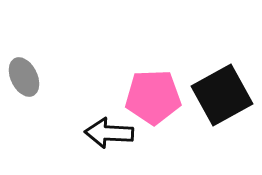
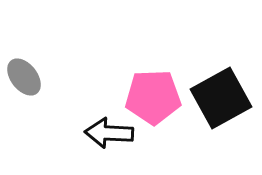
gray ellipse: rotated 12 degrees counterclockwise
black square: moved 1 px left, 3 px down
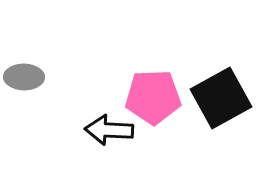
gray ellipse: rotated 51 degrees counterclockwise
black arrow: moved 3 px up
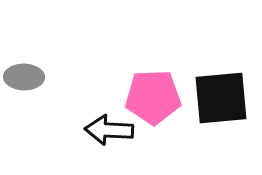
black square: rotated 24 degrees clockwise
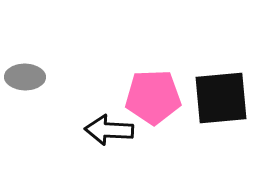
gray ellipse: moved 1 px right
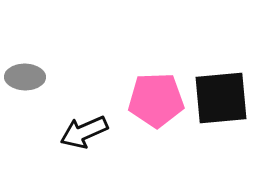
pink pentagon: moved 3 px right, 3 px down
black arrow: moved 25 px left, 2 px down; rotated 27 degrees counterclockwise
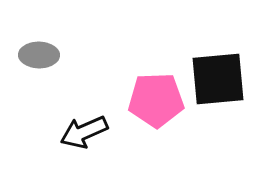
gray ellipse: moved 14 px right, 22 px up
black square: moved 3 px left, 19 px up
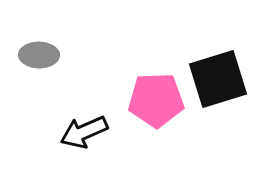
black square: rotated 12 degrees counterclockwise
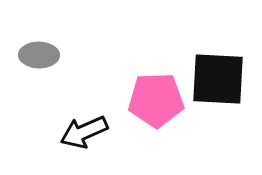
black square: rotated 20 degrees clockwise
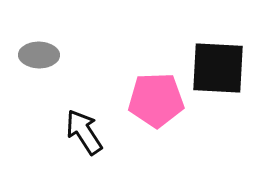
black square: moved 11 px up
black arrow: rotated 81 degrees clockwise
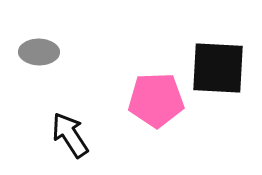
gray ellipse: moved 3 px up
black arrow: moved 14 px left, 3 px down
